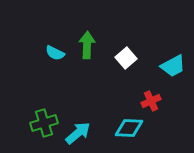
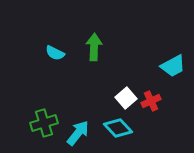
green arrow: moved 7 px right, 2 px down
white square: moved 40 px down
cyan diamond: moved 11 px left; rotated 44 degrees clockwise
cyan arrow: rotated 12 degrees counterclockwise
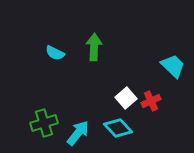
cyan trapezoid: rotated 108 degrees counterclockwise
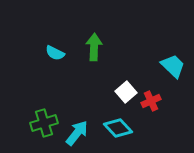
white square: moved 6 px up
cyan arrow: moved 1 px left
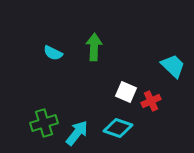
cyan semicircle: moved 2 px left
white square: rotated 25 degrees counterclockwise
cyan diamond: rotated 28 degrees counterclockwise
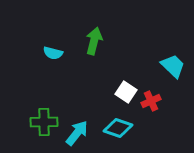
green arrow: moved 6 px up; rotated 12 degrees clockwise
cyan semicircle: rotated 12 degrees counterclockwise
white square: rotated 10 degrees clockwise
green cross: moved 1 px up; rotated 16 degrees clockwise
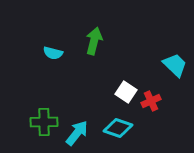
cyan trapezoid: moved 2 px right, 1 px up
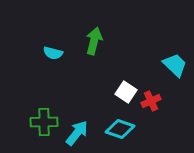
cyan diamond: moved 2 px right, 1 px down
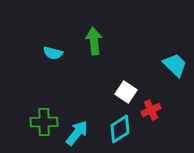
green arrow: rotated 20 degrees counterclockwise
red cross: moved 9 px down
cyan diamond: rotated 52 degrees counterclockwise
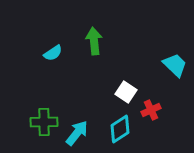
cyan semicircle: rotated 48 degrees counterclockwise
